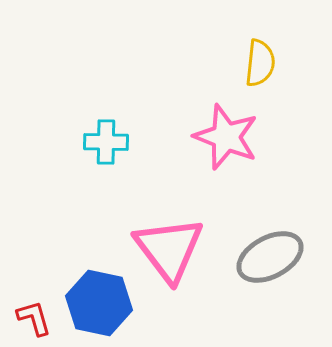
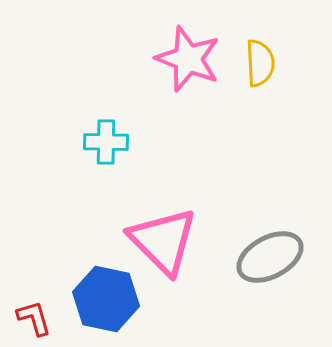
yellow semicircle: rotated 9 degrees counterclockwise
pink star: moved 38 px left, 78 px up
pink triangle: moved 6 px left, 8 px up; rotated 8 degrees counterclockwise
blue hexagon: moved 7 px right, 4 px up
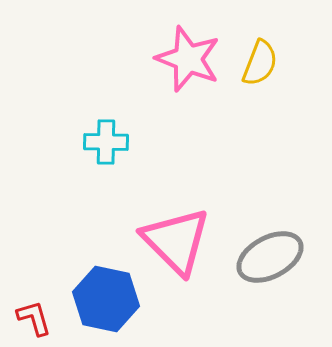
yellow semicircle: rotated 24 degrees clockwise
pink triangle: moved 13 px right
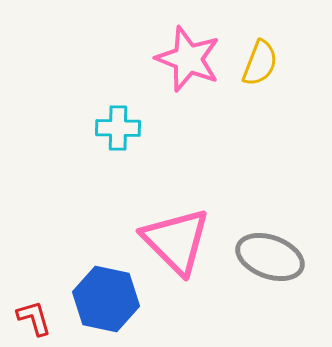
cyan cross: moved 12 px right, 14 px up
gray ellipse: rotated 48 degrees clockwise
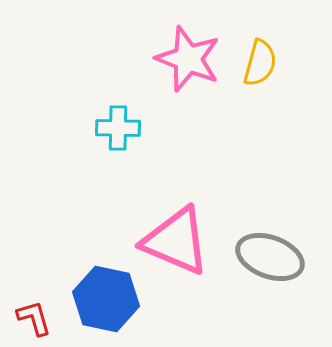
yellow semicircle: rotated 6 degrees counterclockwise
pink triangle: rotated 22 degrees counterclockwise
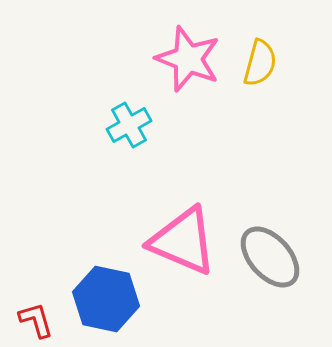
cyan cross: moved 11 px right, 3 px up; rotated 30 degrees counterclockwise
pink triangle: moved 7 px right
gray ellipse: rotated 28 degrees clockwise
red L-shape: moved 2 px right, 2 px down
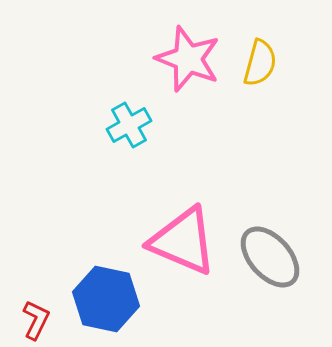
red L-shape: rotated 42 degrees clockwise
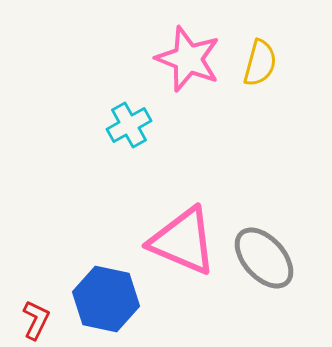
gray ellipse: moved 6 px left, 1 px down
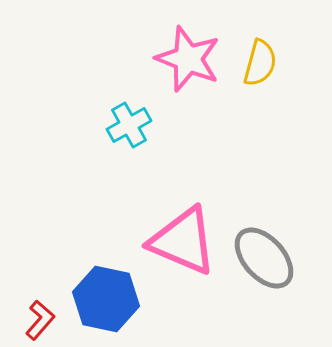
red L-shape: moved 4 px right; rotated 15 degrees clockwise
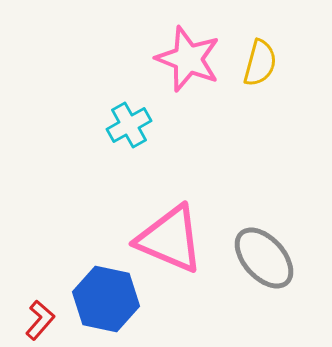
pink triangle: moved 13 px left, 2 px up
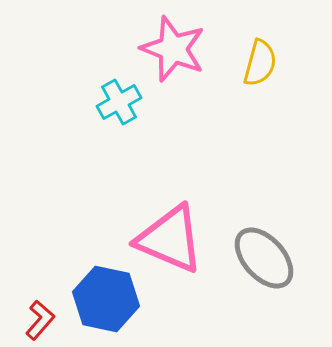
pink star: moved 15 px left, 10 px up
cyan cross: moved 10 px left, 23 px up
